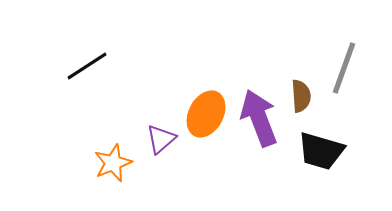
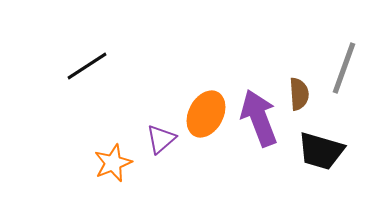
brown semicircle: moved 2 px left, 2 px up
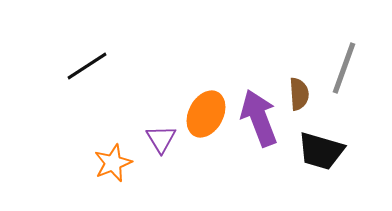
purple triangle: rotated 20 degrees counterclockwise
